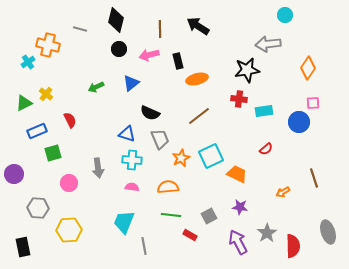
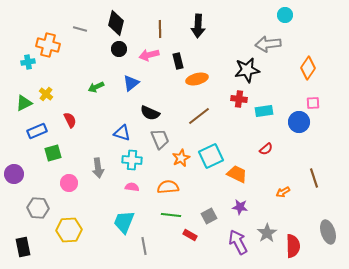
black diamond at (116, 20): moved 3 px down
black arrow at (198, 26): rotated 120 degrees counterclockwise
cyan cross at (28, 62): rotated 24 degrees clockwise
blue triangle at (127, 134): moved 5 px left, 1 px up
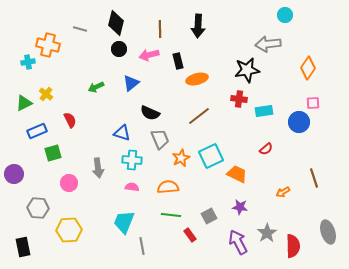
red rectangle at (190, 235): rotated 24 degrees clockwise
gray line at (144, 246): moved 2 px left
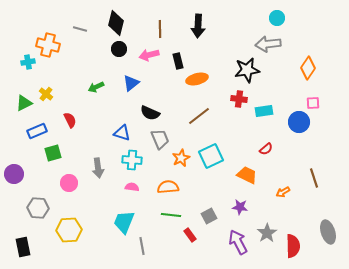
cyan circle at (285, 15): moved 8 px left, 3 px down
orange trapezoid at (237, 174): moved 10 px right, 1 px down
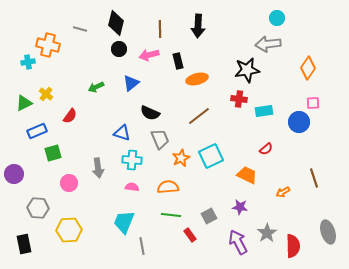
red semicircle at (70, 120): moved 4 px up; rotated 63 degrees clockwise
black rectangle at (23, 247): moved 1 px right, 3 px up
